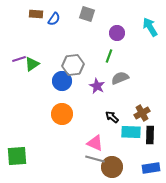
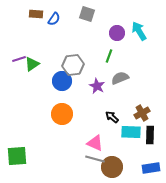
cyan arrow: moved 11 px left, 4 px down
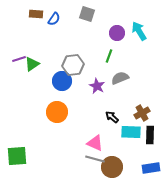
orange circle: moved 5 px left, 2 px up
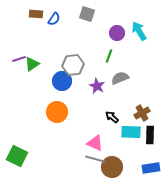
green square: rotated 30 degrees clockwise
